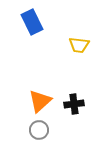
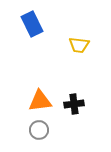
blue rectangle: moved 2 px down
orange triangle: rotated 35 degrees clockwise
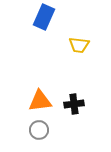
blue rectangle: moved 12 px right, 7 px up; rotated 50 degrees clockwise
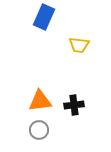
black cross: moved 1 px down
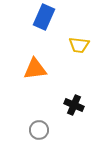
orange triangle: moved 5 px left, 32 px up
black cross: rotated 30 degrees clockwise
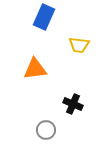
black cross: moved 1 px left, 1 px up
gray circle: moved 7 px right
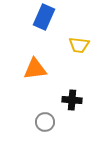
black cross: moved 1 px left, 4 px up; rotated 18 degrees counterclockwise
gray circle: moved 1 px left, 8 px up
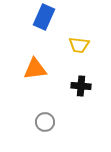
black cross: moved 9 px right, 14 px up
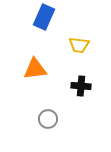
gray circle: moved 3 px right, 3 px up
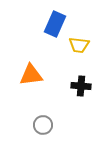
blue rectangle: moved 11 px right, 7 px down
orange triangle: moved 4 px left, 6 px down
gray circle: moved 5 px left, 6 px down
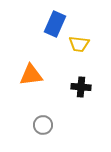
yellow trapezoid: moved 1 px up
black cross: moved 1 px down
